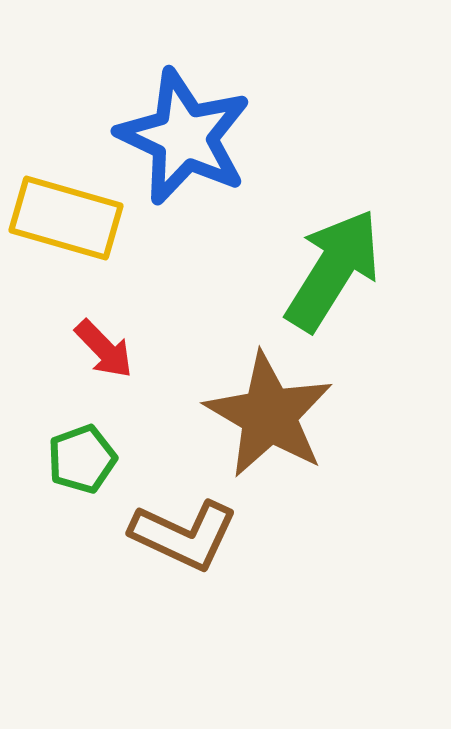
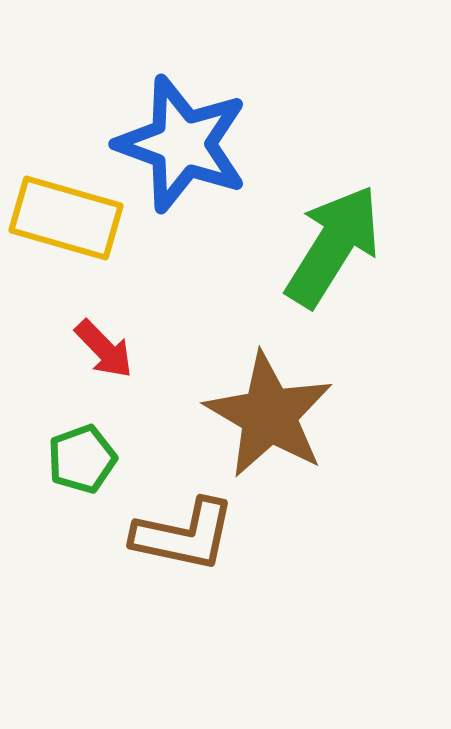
blue star: moved 2 px left, 7 px down; rotated 5 degrees counterclockwise
green arrow: moved 24 px up
brown L-shape: rotated 13 degrees counterclockwise
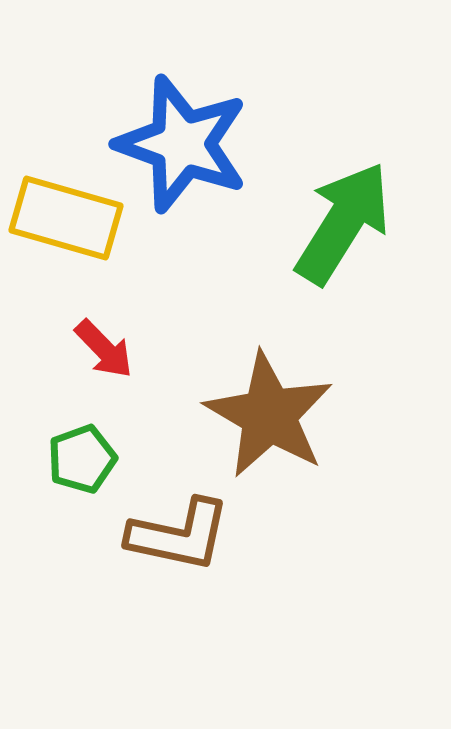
green arrow: moved 10 px right, 23 px up
brown L-shape: moved 5 px left
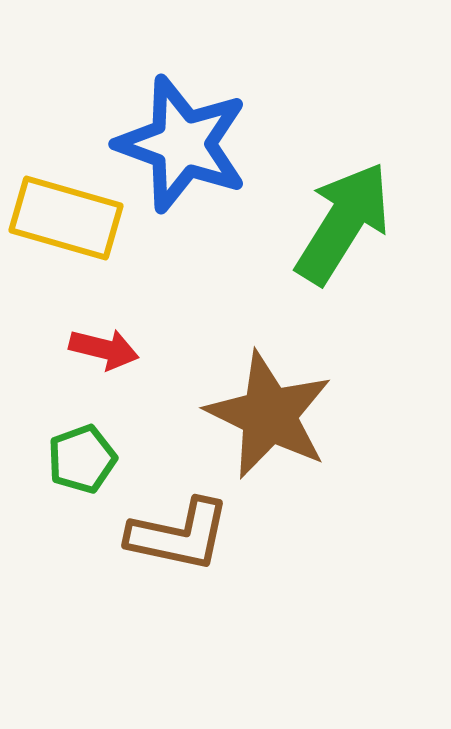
red arrow: rotated 32 degrees counterclockwise
brown star: rotated 4 degrees counterclockwise
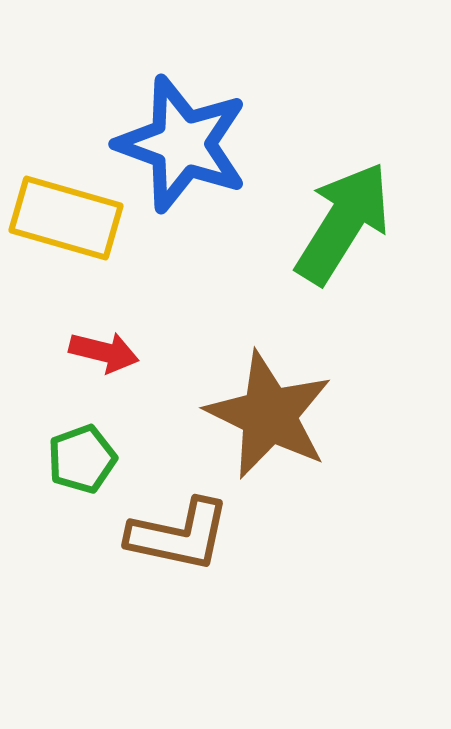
red arrow: moved 3 px down
